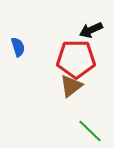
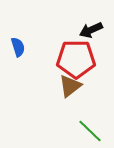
brown triangle: moved 1 px left
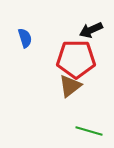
blue semicircle: moved 7 px right, 9 px up
green line: moved 1 px left; rotated 28 degrees counterclockwise
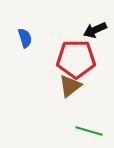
black arrow: moved 4 px right
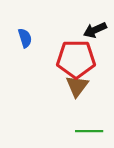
brown triangle: moved 7 px right; rotated 15 degrees counterclockwise
green line: rotated 16 degrees counterclockwise
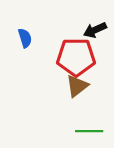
red pentagon: moved 2 px up
brown triangle: rotated 15 degrees clockwise
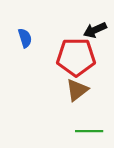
brown triangle: moved 4 px down
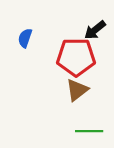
black arrow: rotated 15 degrees counterclockwise
blue semicircle: rotated 144 degrees counterclockwise
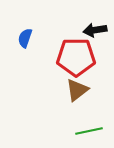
black arrow: rotated 30 degrees clockwise
green line: rotated 12 degrees counterclockwise
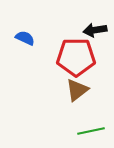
blue semicircle: rotated 96 degrees clockwise
green line: moved 2 px right
